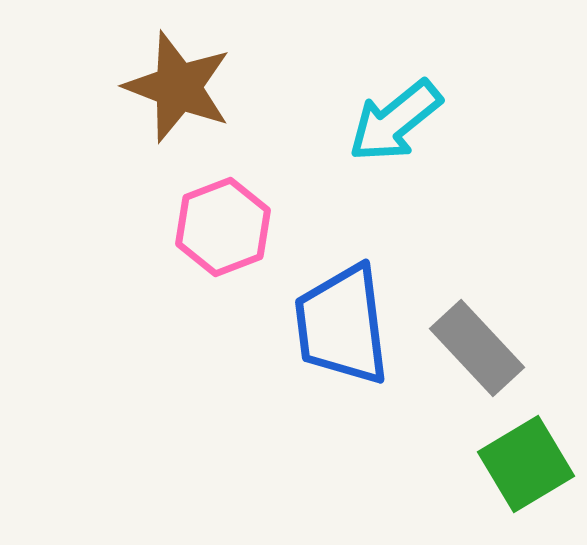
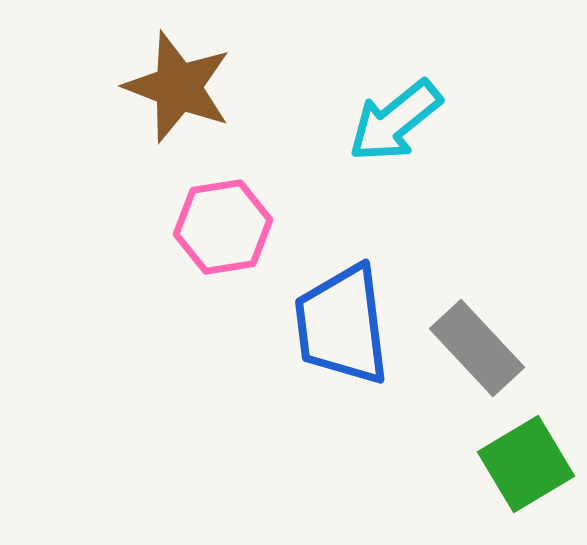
pink hexagon: rotated 12 degrees clockwise
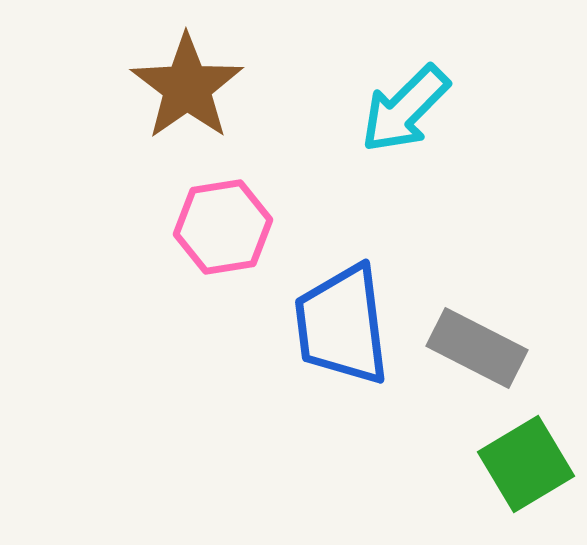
brown star: moved 9 px right; rotated 16 degrees clockwise
cyan arrow: moved 10 px right, 12 px up; rotated 6 degrees counterclockwise
gray rectangle: rotated 20 degrees counterclockwise
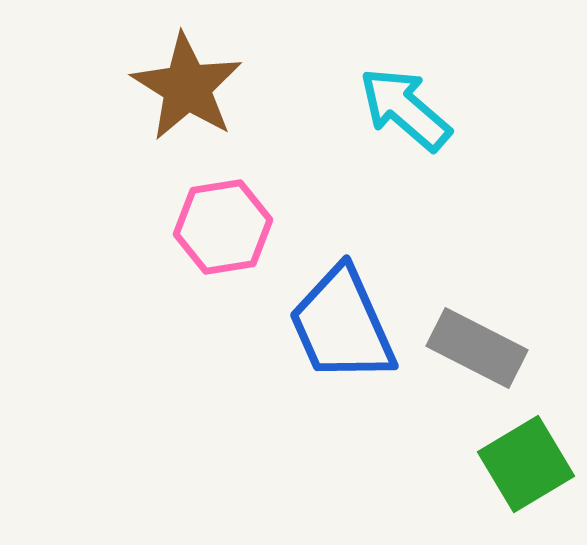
brown star: rotated 5 degrees counterclockwise
cyan arrow: rotated 86 degrees clockwise
blue trapezoid: rotated 17 degrees counterclockwise
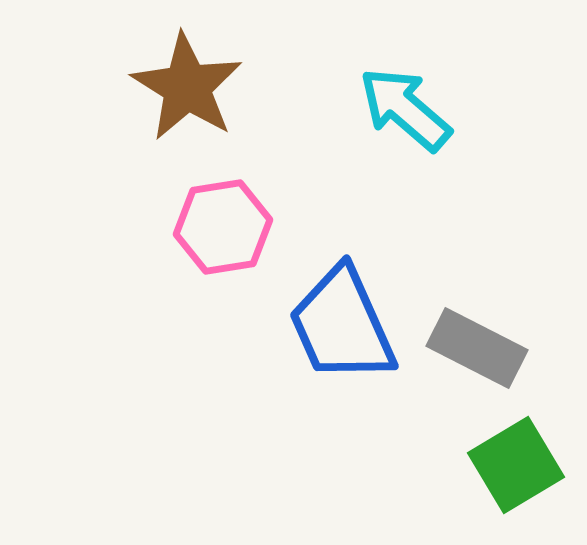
green square: moved 10 px left, 1 px down
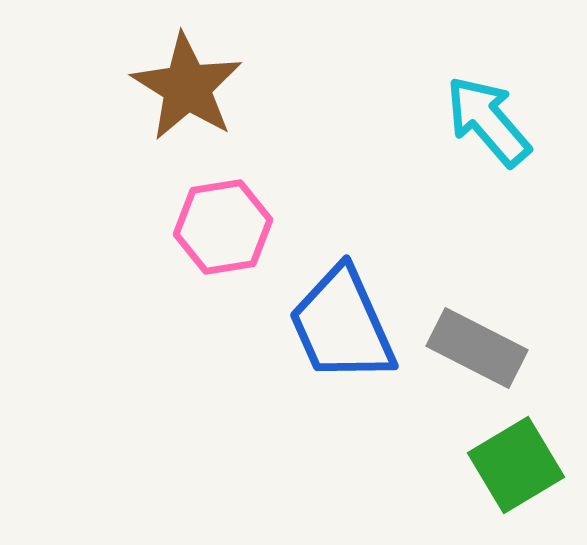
cyan arrow: moved 83 px right, 12 px down; rotated 8 degrees clockwise
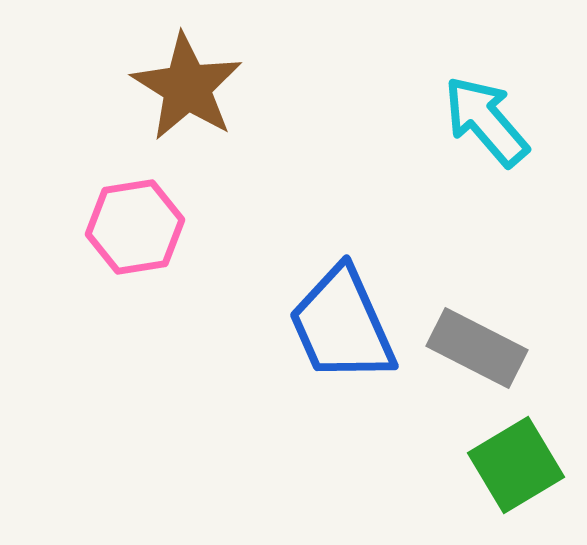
cyan arrow: moved 2 px left
pink hexagon: moved 88 px left
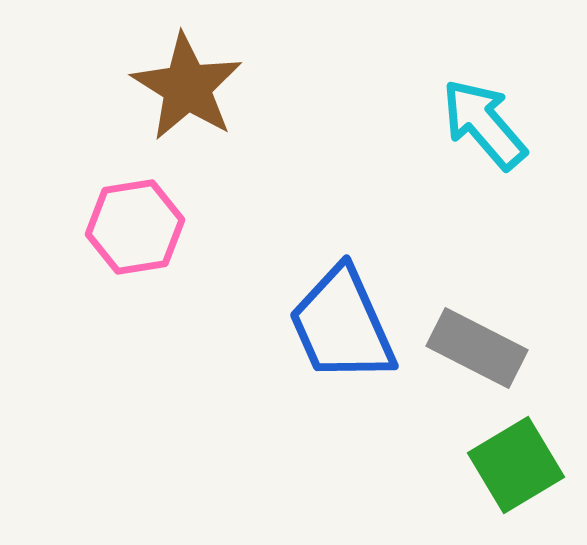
cyan arrow: moved 2 px left, 3 px down
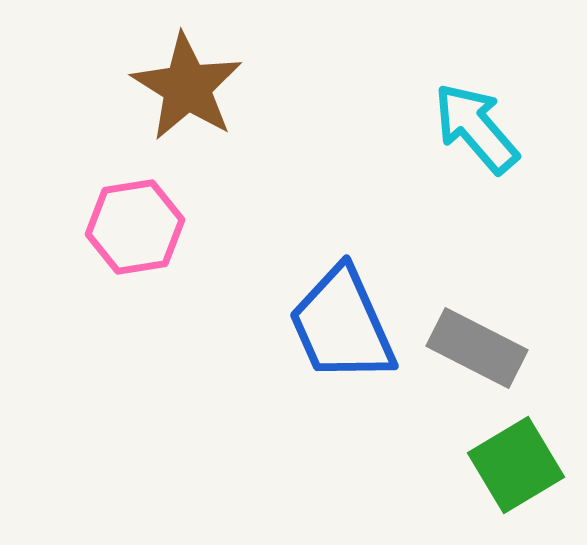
cyan arrow: moved 8 px left, 4 px down
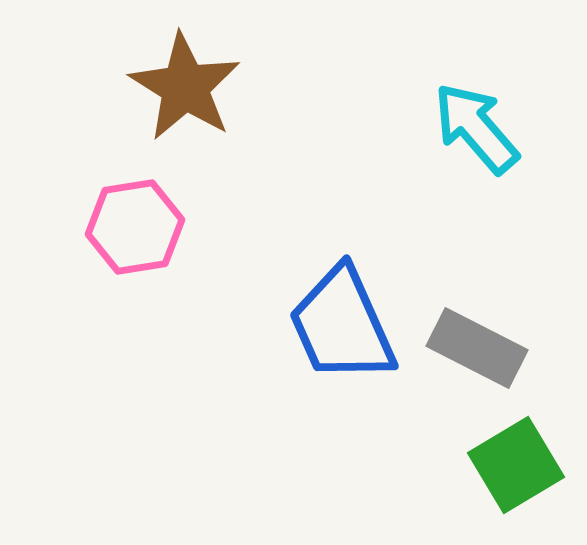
brown star: moved 2 px left
